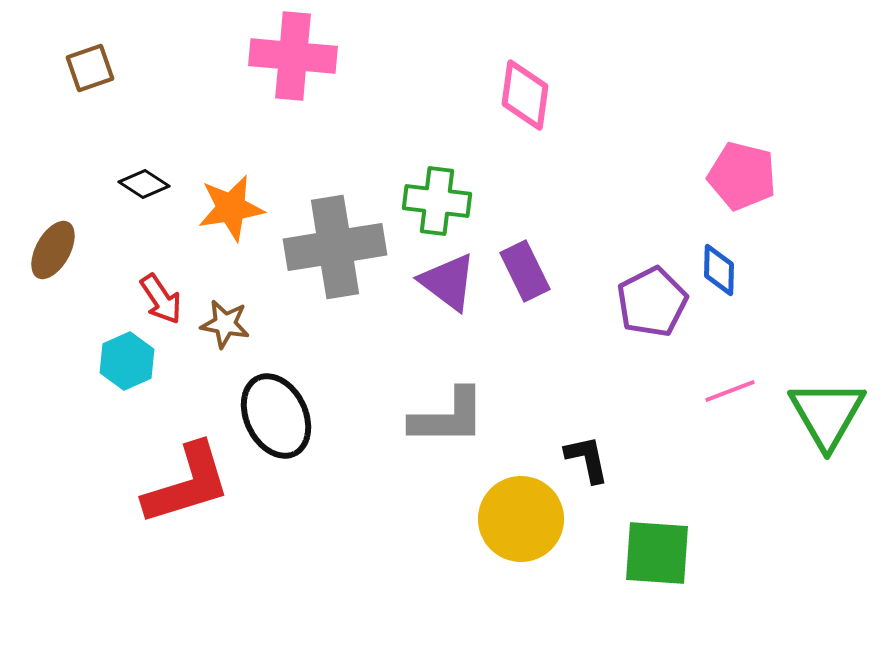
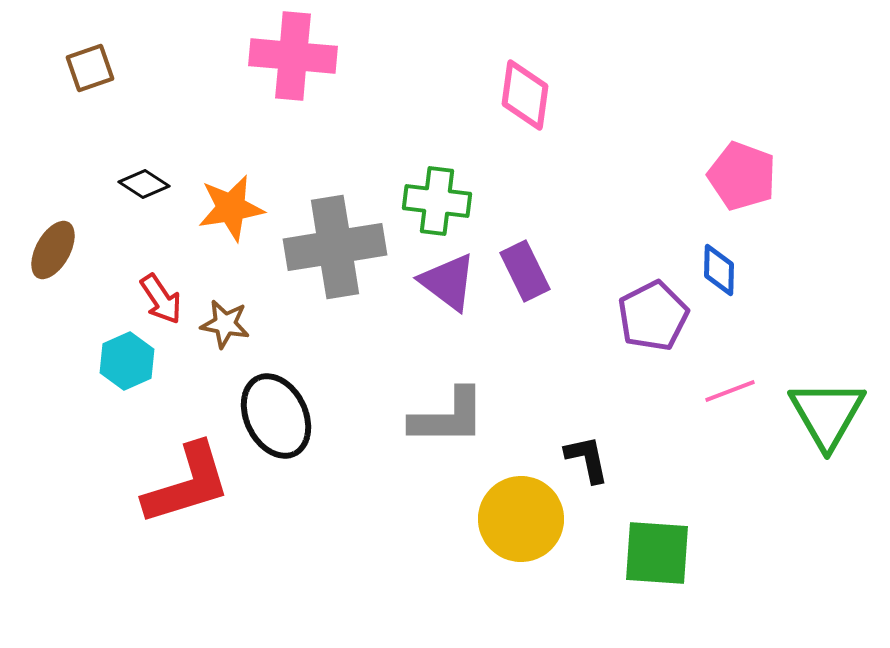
pink pentagon: rotated 6 degrees clockwise
purple pentagon: moved 1 px right, 14 px down
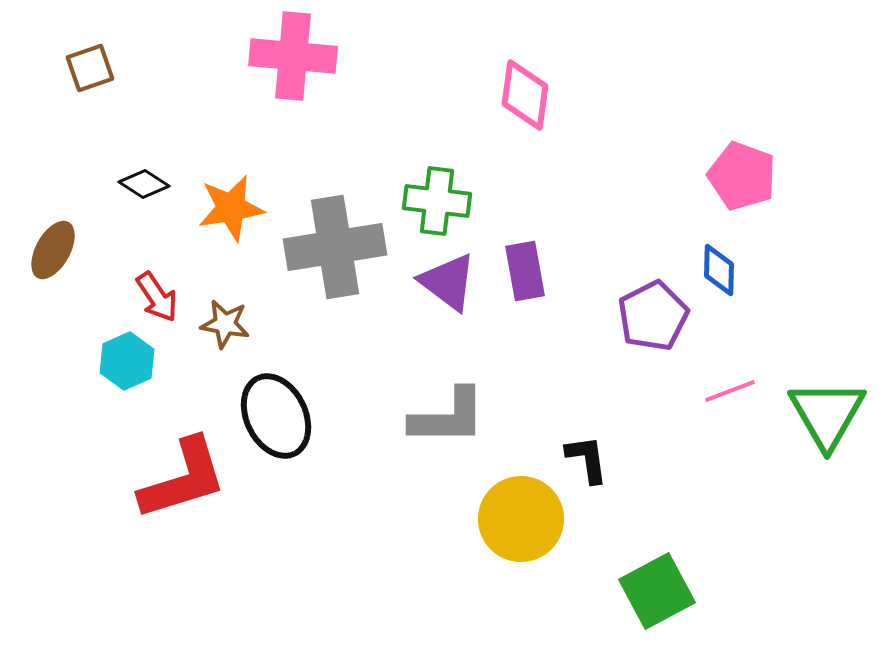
purple rectangle: rotated 16 degrees clockwise
red arrow: moved 4 px left, 2 px up
black L-shape: rotated 4 degrees clockwise
red L-shape: moved 4 px left, 5 px up
green square: moved 38 px down; rotated 32 degrees counterclockwise
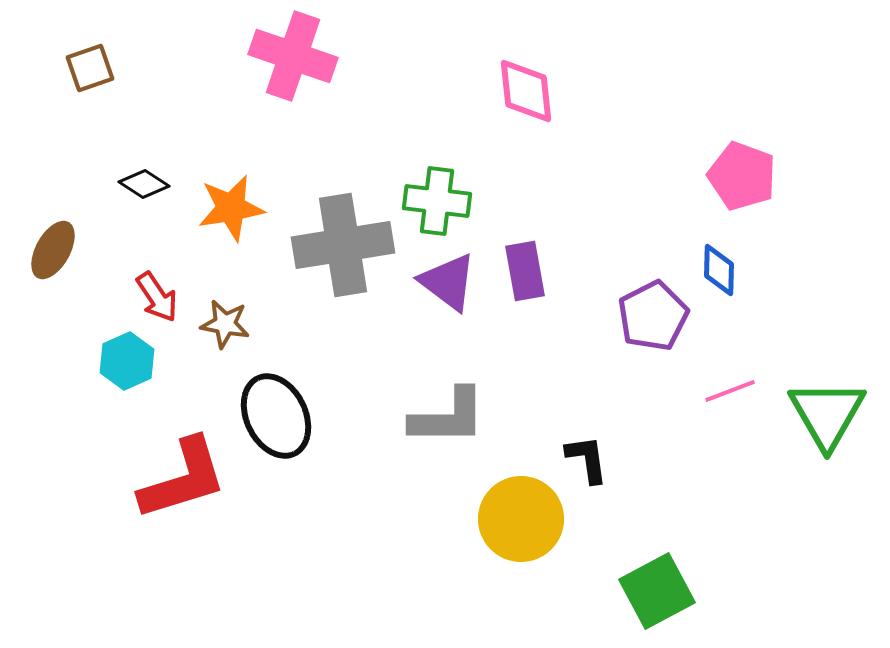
pink cross: rotated 14 degrees clockwise
pink diamond: moved 1 px right, 4 px up; rotated 14 degrees counterclockwise
gray cross: moved 8 px right, 2 px up
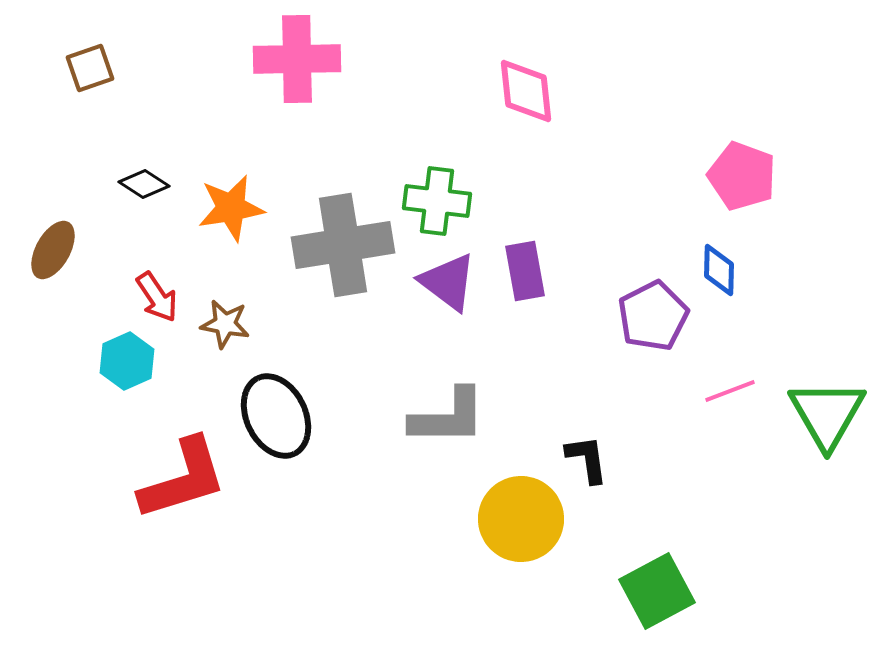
pink cross: moved 4 px right, 3 px down; rotated 20 degrees counterclockwise
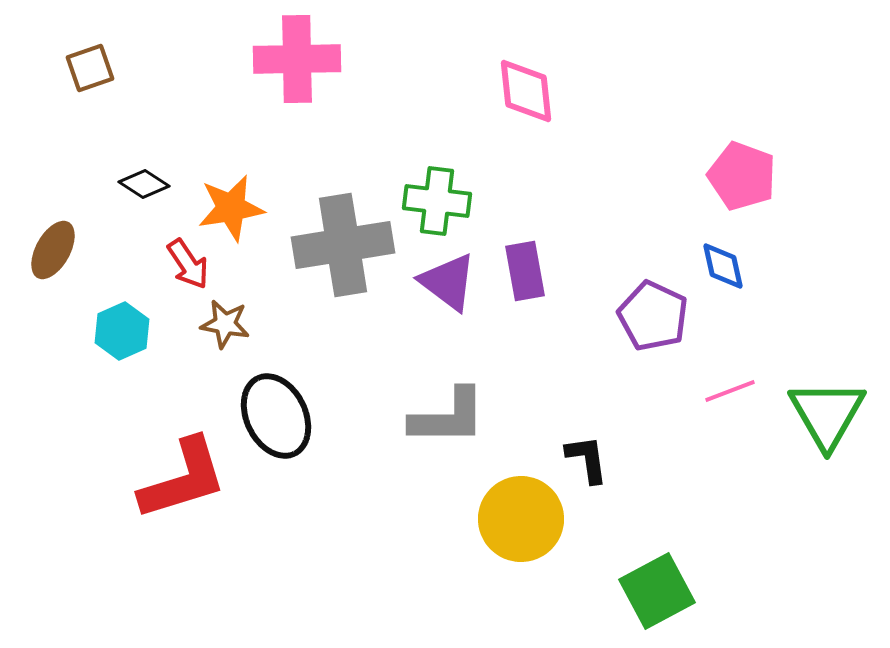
blue diamond: moved 4 px right, 4 px up; rotated 14 degrees counterclockwise
red arrow: moved 31 px right, 33 px up
purple pentagon: rotated 20 degrees counterclockwise
cyan hexagon: moved 5 px left, 30 px up
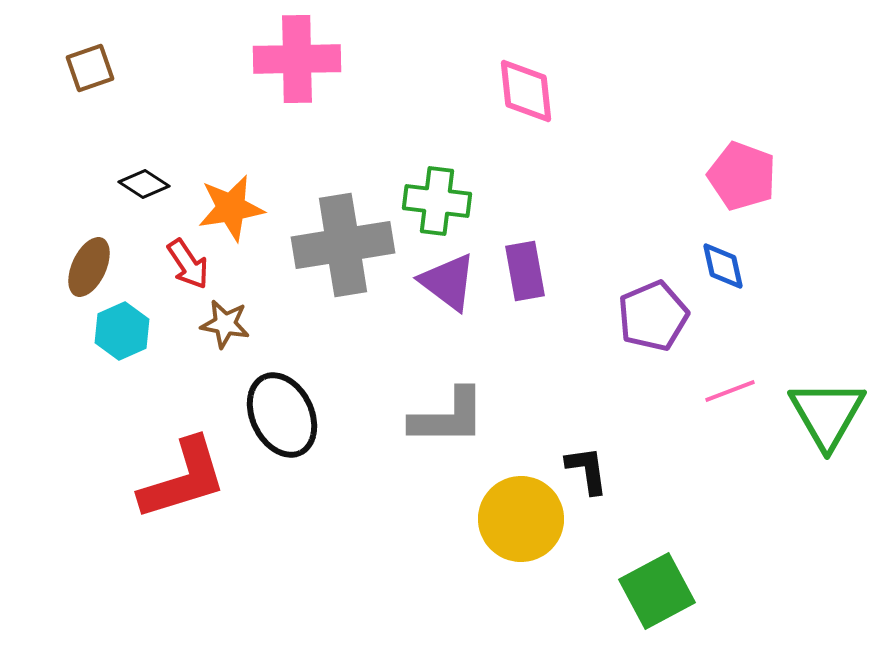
brown ellipse: moved 36 px right, 17 px down; rotated 4 degrees counterclockwise
purple pentagon: rotated 24 degrees clockwise
black ellipse: moved 6 px right, 1 px up
black L-shape: moved 11 px down
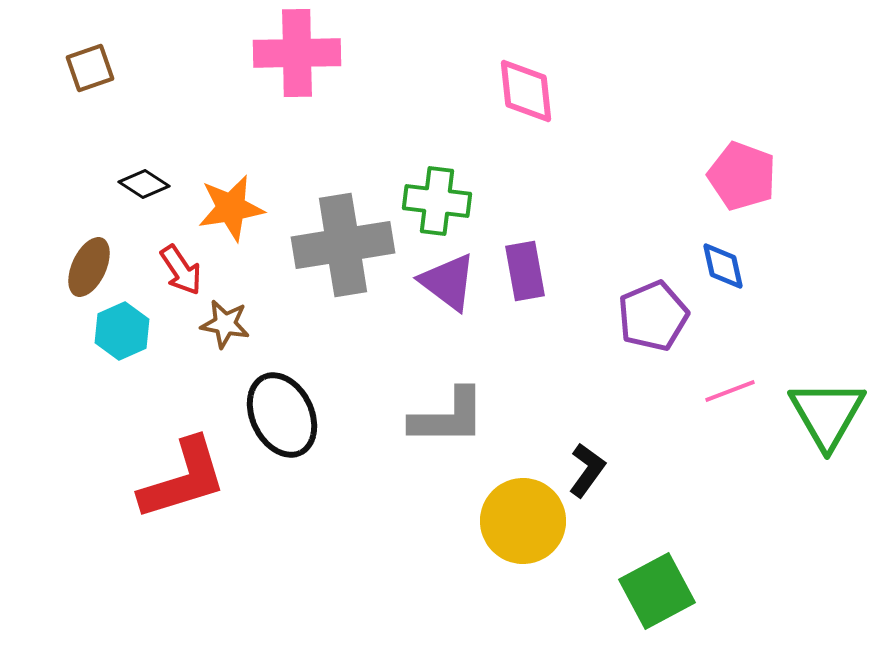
pink cross: moved 6 px up
red arrow: moved 7 px left, 6 px down
black L-shape: rotated 44 degrees clockwise
yellow circle: moved 2 px right, 2 px down
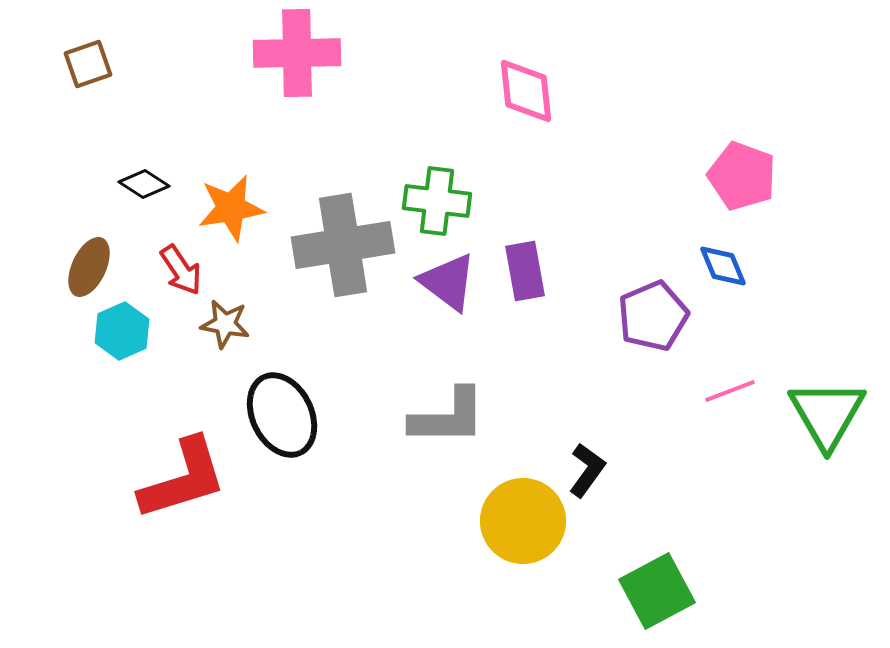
brown square: moved 2 px left, 4 px up
blue diamond: rotated 10 degrees counterclockwise
